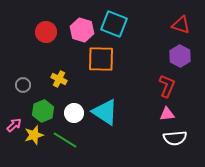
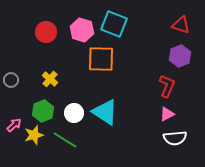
purple hexagon: rotated 10 degrees clockwise
yellow cross: moved 9 px left; rotated 14 degrees clockwise
gray circle: moved 12 px left, 5 px up
pink triangle: rotated 21 degrees counterclockwise
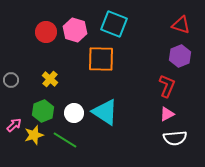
pink hexagon: moved 7 px left
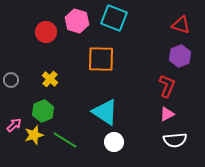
cyan square: moved 6 px up
pink hexagon: moved 2 px right, 9 px up
white circle: moved 40 px right, 29 px down
white semicircle: moved 2 px down
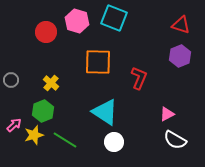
orange square: moved 3 px left, 3 px down
yellow cross: moved 1 px right, 4 px down
red L-shape: moved 28 px left, 8 px up
white semicircle: rotated 35 degrees clockwise
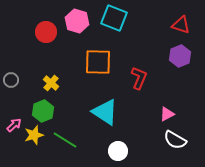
white circle: moved 4 px right, 9 px down
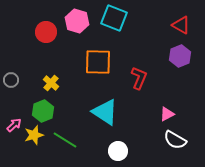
red triangle: rotated 12 degrees clockwise
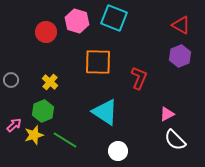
yellow cross: moved 1 px left, 1 px up
white semicircle: rotated 15 degrees clockwise
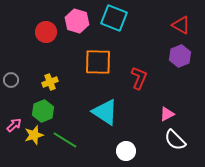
yellow cross: rotated 28 degrees clockwise
white circle: moved 8 px right
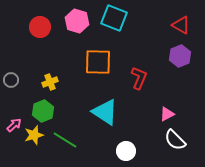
red circle: moved 6 px left, 5 px up
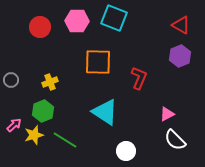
pink hexagon: rotated 15 degrees counterclockwise
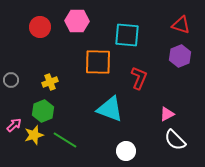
cyan square: moved 13 px right, 17 px down; rotated 16 degrees counterclockwise
red triangle: rotated 12 degrees counterclockwise
cyan triangle: moved 5 px right, 3 px up; rotated 12 degrees counterclockwise
